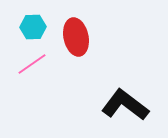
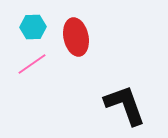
black L-shape: rotated 33 degrees clockwise
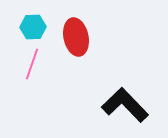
pink line: rotated 36 degrees counterclockwise
black L-shape: rotated 24 degrees counterclockwise
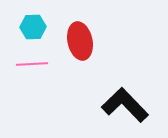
red ellipse: moved 4 px right, 4 px down
pink line: rotated 68 degrees clockwise
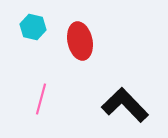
cyan hexagon: rotated 15 degrees clockwise
pink line: moved 9 px right, 35 px down; rotated 72 degrees counterclockwise
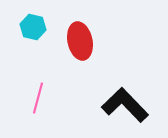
pink line: moved 3 px left, 1 px up
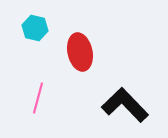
cyan hexagon: moved 2 px right, 1 px down
red ellipse: moved 11 px down
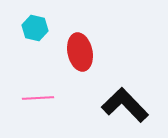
pink line: rotated 72 degrees clockwise
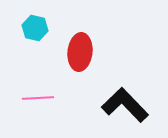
red ellipse: rotated 18 degrees clockwise
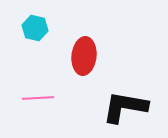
red ellipse: moved 4 px right, 4 px down
black L-shape: moved 2 px down; rotated 36 degrees counterclockwise
